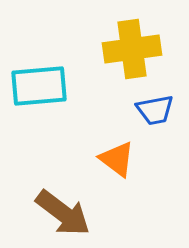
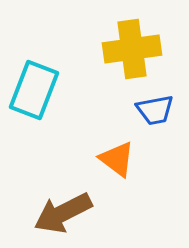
cyan rectangle: moved 5 px left, 4 px down; rotated 64 degrees counterclockwise
brown arrow: rotated 116 degrees clockwise
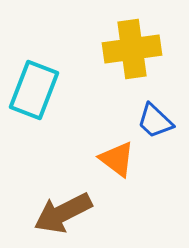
blue trapezoid: moved 11 px down; rotated 54 degrees clockwise
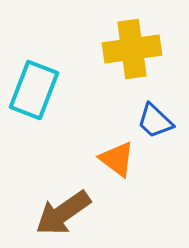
brown arrow: rotated 8 degrees counterclockwise
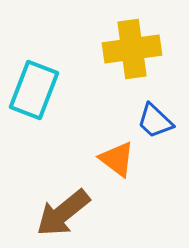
brown arrow: rotated 4 degrees counterclockwise
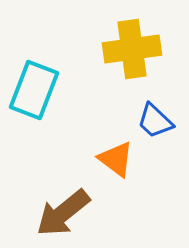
orange triangle: moved 1 px left
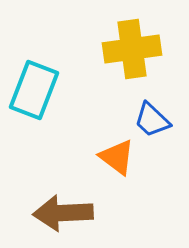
blue trapezoid: moved 3 px left, 1 px up
orange triangle: moved 1 px right, 2 px up
brown arrow: rotated 36 degrees clockwise
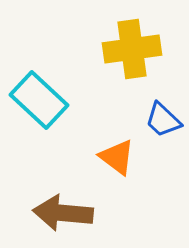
cyan rectangle: moved 5 px right, 10 px down; rotated 68 degrees counterclockwise
blue trapezoid: moved 11 px right
brown arrow: rotated 8 degrees clockwise
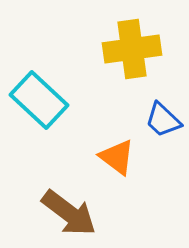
brown arrow: moved 6 px right; rotated 148 degrees counterclockwise
